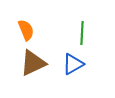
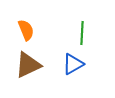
brown triangle: moved 5 px left, 2 px down
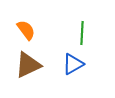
orange semicircle: rotated 15 degrees counterclockwise
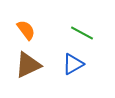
green line: rotated 65 degrees counterclockwise
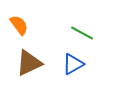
orange semicircle: moved 7 px left, 5 px up
brown triangle: moved 1 px right, 2 px up
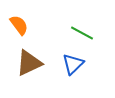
blue triangle: rotated 15 degrees counterclockwise
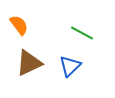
blue triangle: moved 3 px left, 2 px down
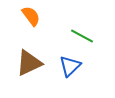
orange semicircle: moved 12 px right, 9 px up
green line: moved 3 px down
